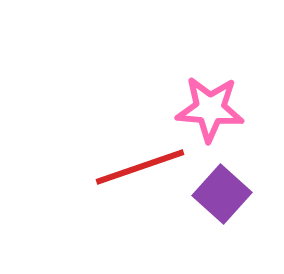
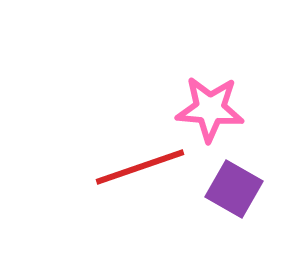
purple square: moved 12 px right, 5 px up; rotated 12 degrees counterclockwise
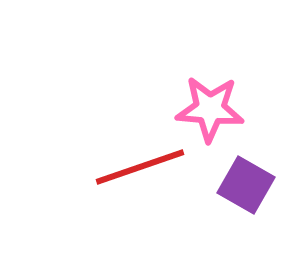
purple square: moved 12 px right, 4 px up
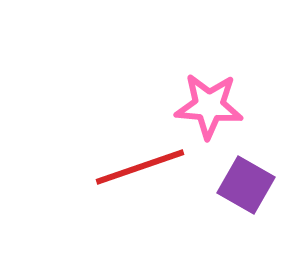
pink star: moved 1 px left, 3 px up
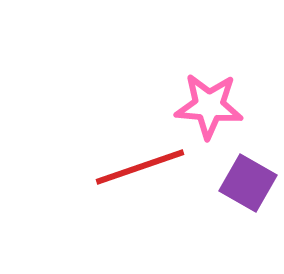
purple square: moved 2 px right, 2 px up
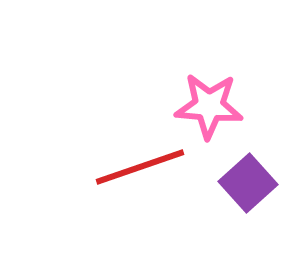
purple square: rotated 18 degrees clockwise
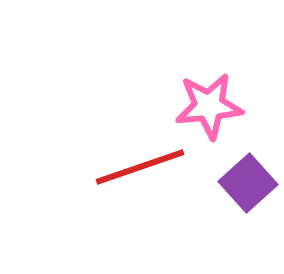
pink star: rotated 10 degrees counterclockwise
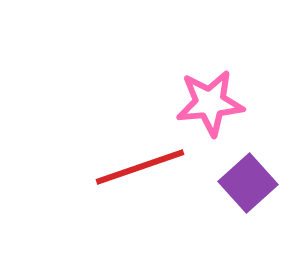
pink star: moved 1 px right, 3 px up
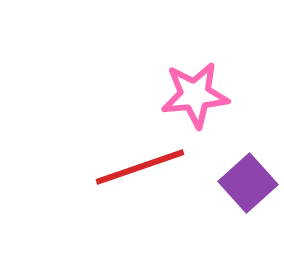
pink star: moved 15 px left, 8 px up
